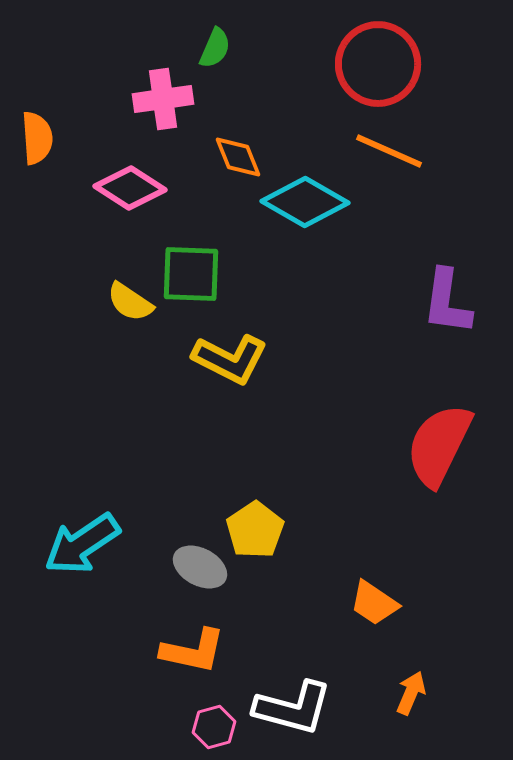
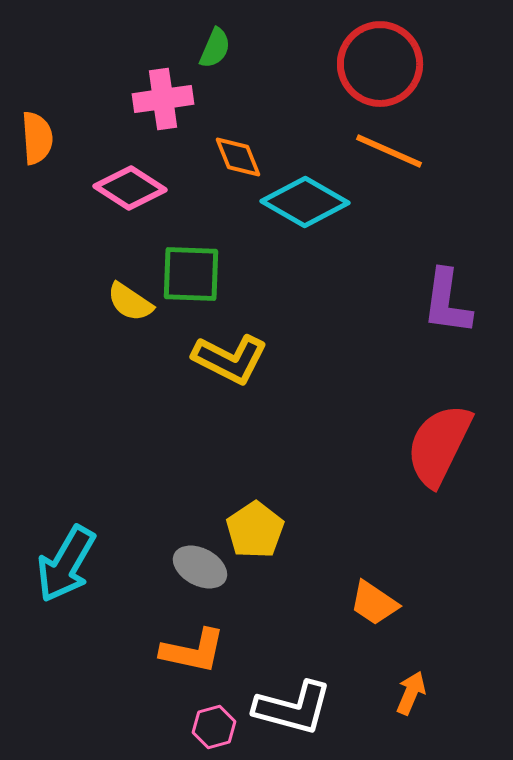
red circle: moved 2 px right
cyan arrow: moved 16 px left, 20 px down; rotated 26 degrees counterclockwise
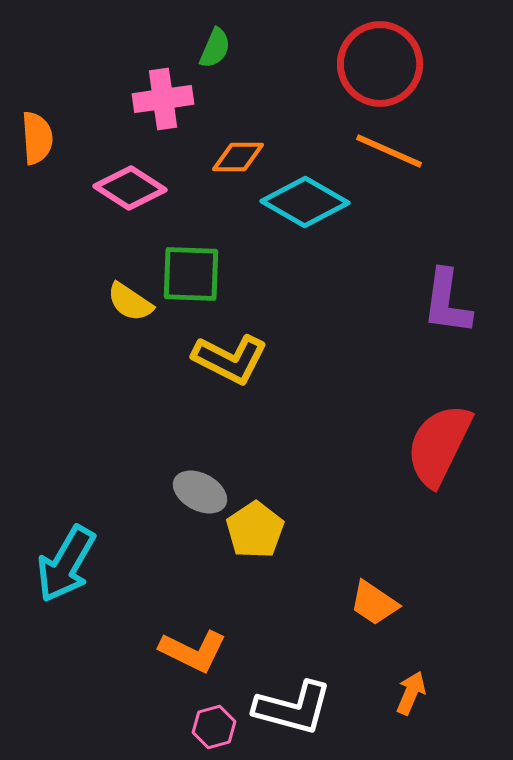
orange diamond: rotated 68 degrees counterclockwise
gray ellipse: moved 75 px up
orange L-shape: rotated 14 degrees clockwise
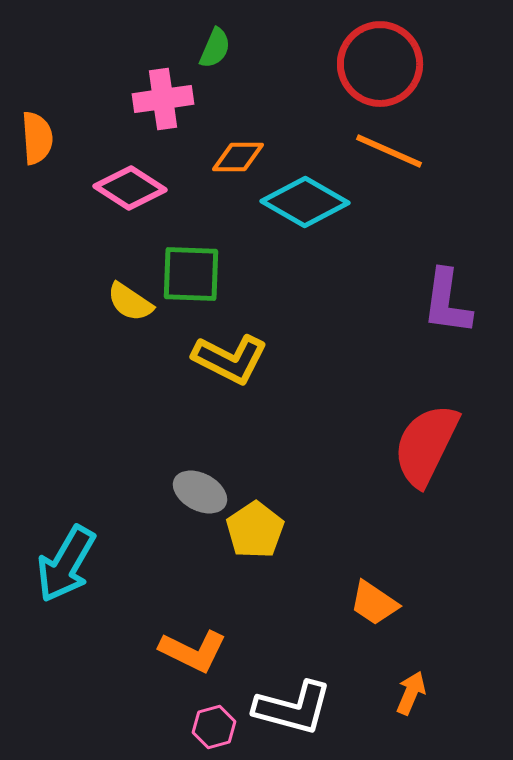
red semicircle: moved 13 px left
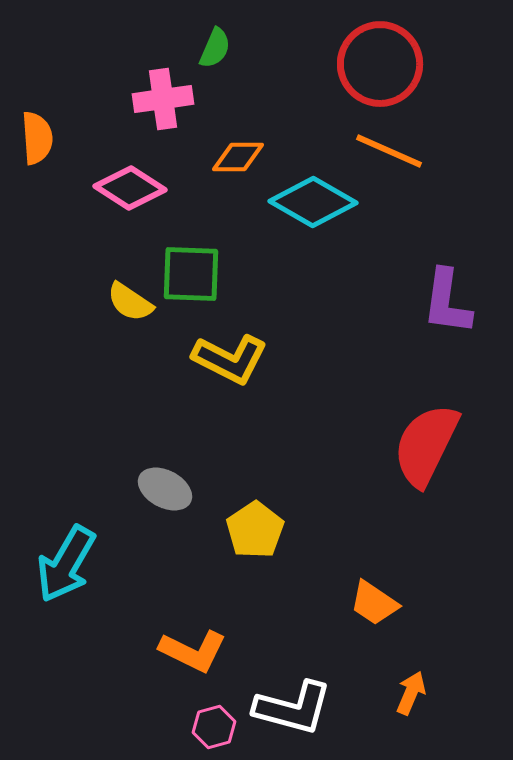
cyan diamond: moved 8 px right
gray ellipse: moved 35 px left, 3 px up
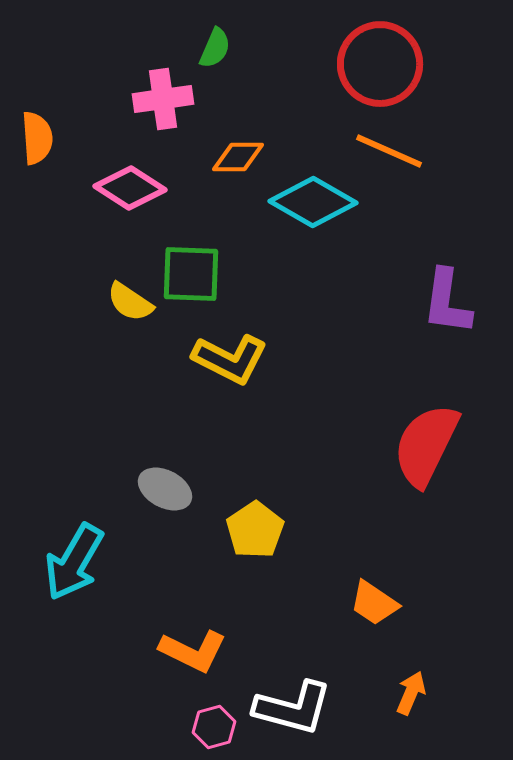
cyan arrow: moved 8 px right, 2 px up
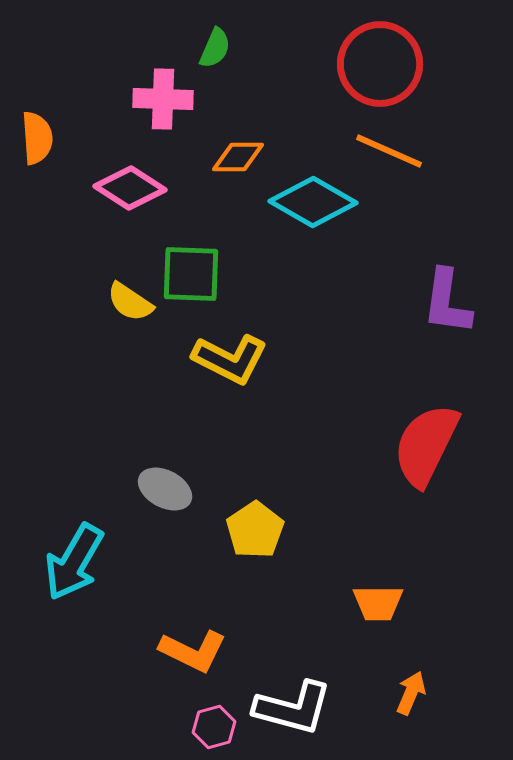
pink cross: rotated 10 degrees clockwise
orange trapezoid: moved 4 px right; rotated 34 degrees counterclockwise
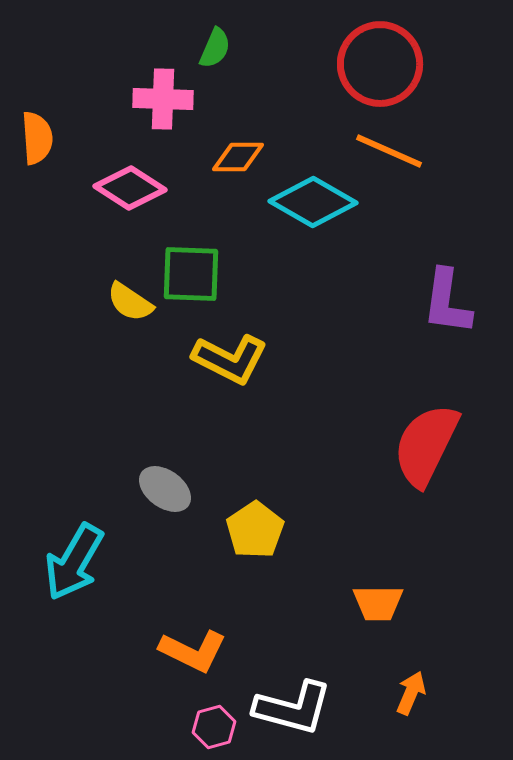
gray ellipse: rotated 8 degrees clockwise
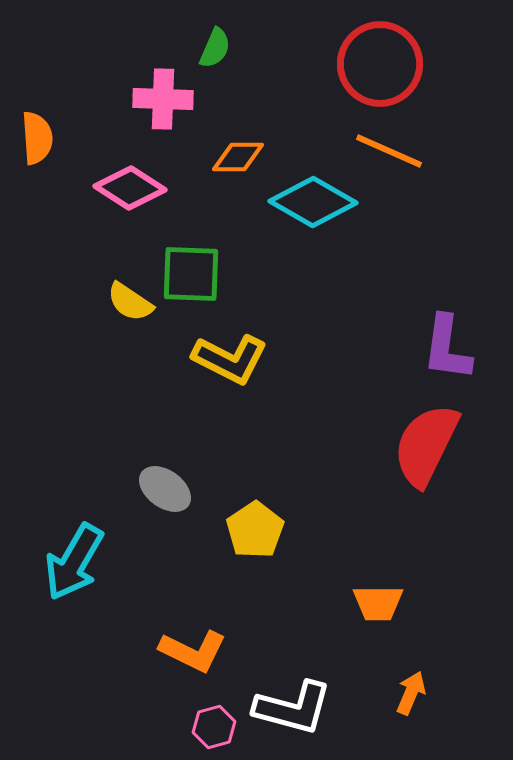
purple L-shape: moved 46 px down
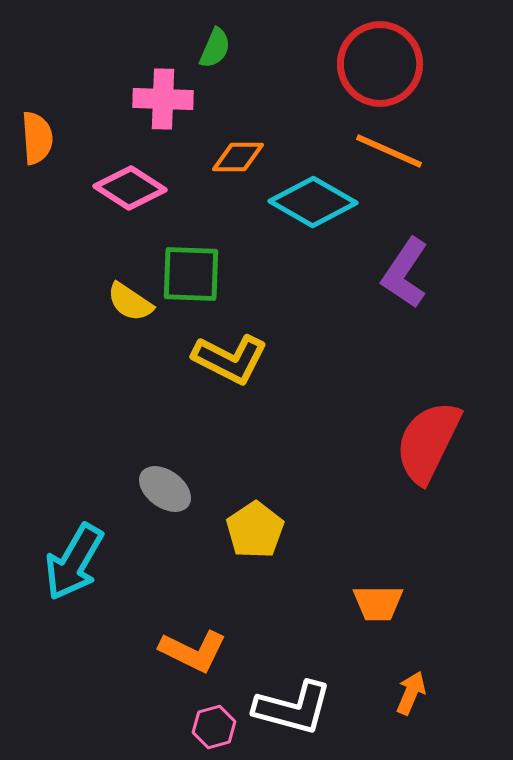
purple L-shape: moved 42 px left, 75 px up; rotated 26 degrees clockwise
red semicircle: moved 2 px right, 3 px up
